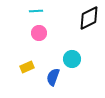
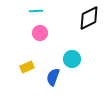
pink circle: moved 1 px right
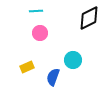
cyan circle: moved 1 px right, 1 px down
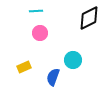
yellow rectangle: moved 3 px left
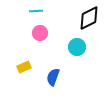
cyan circle: moved 4 px right, 13 px up
